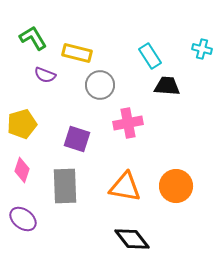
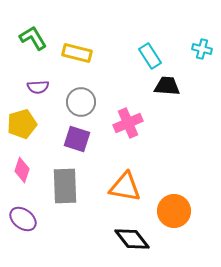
purple semicircle: moved 7 px left, 12 px down; rotated 25 degrees counterclockwise
gray circle: moved 19 px left, 17 px down
pink cross: rotated 12 degrees counterclockwise
orange circle: moved 2 px left, 25 px down
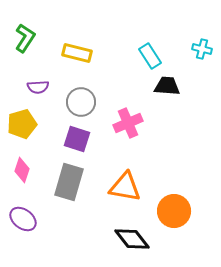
green L-shape: moved 8 px left; rotated 64 degrees clockwise
gray rectangle: moved 4 px right, 4 px up; rotated 18 degrees clockwise
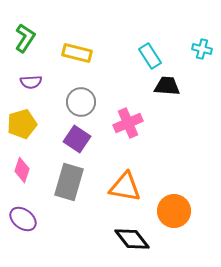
purple semicircle: moved 7 px left, 5 px up
purple square: rotated 16 degrees clockwise
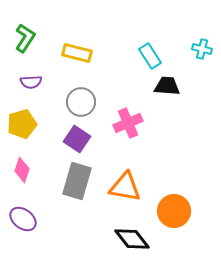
gray rectangle: moved 8 px right, 1 px up
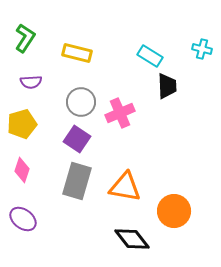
cyan rectangle: rotated 25 degrees counterclockwise
black trapezoid: rotated 84 degrees clockwise
pink cross: moved 8 px left, 10 px up
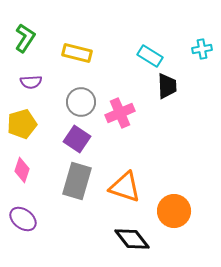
cyan cross: rotated 24 degrees counterclockwise
orange triangle: rotated 8 degrees clockwise
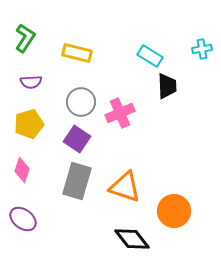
yellow pentagon: moved 7 px right
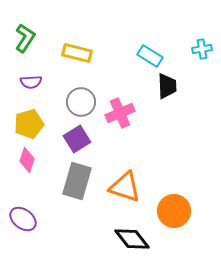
purple square: rotated 24 degrees clockwise
pink diamond: moved 5 px right, 10 px up
